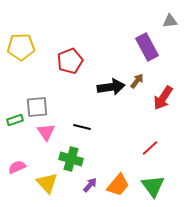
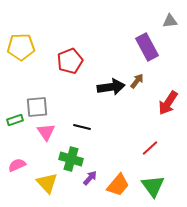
red arrow: moved 5 px right, 5 px down
pink semicircle: moved 2 px up
purple arrow: moved 7 px up
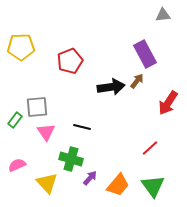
gray triangle: moved 7 px left, 6 px up
purple rectangle: moved 2 px left, 7 px down
green rectangle: rotated 35 degrees counterclockwise
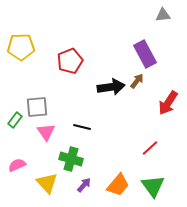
purple arrow: moved 6 px left, 7 px down
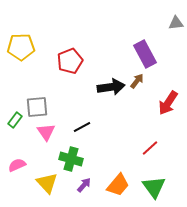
gray triangle: moved 13 px right, 8 px down
black line: rotated 42 degrees counterclockwise
green triangle: moved 1 px right, 1 px down
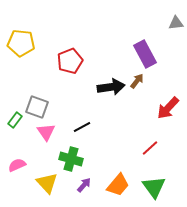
yellow pentagon: moved 4 px up; rotated 8 degrees clockwise
red arrow: moved 5 px down; rotated 10 degrees clockwise
gray square: rotated 25 degrees clockwise
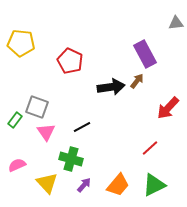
red pentagon: rotated 25 degrees counterclockwise
green triangle: moved 2 px up; rotated 40 degrees clockwise
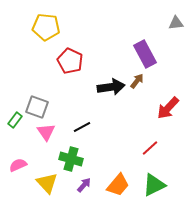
yellow pentagon: moved 25 px right, 16 px up
pink semicircle: moved 1 px right
